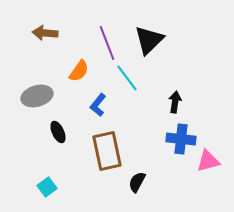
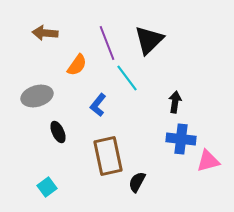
orange semicircle: moved 2 px left, 6 px up
brown rectangle: moved 1 px right, 5 px down
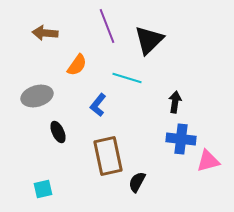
purple line: moved 17 px up
cyan line: rotated 36 degrees counterclockwise
cyan square: moved 4 px left, 2 px down; rotated 24 degrees clockwise
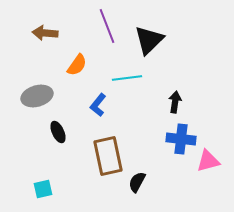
cyan line: rotated 24 degrees counterclockwise
